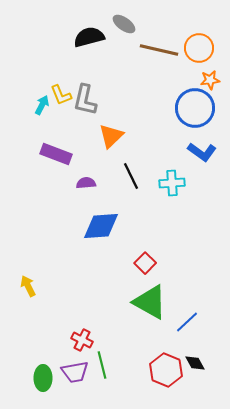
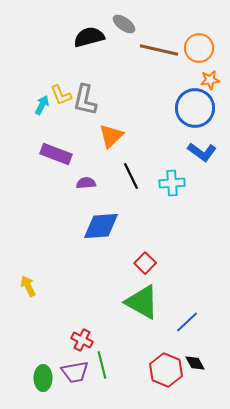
green triangle: moved 8 px left
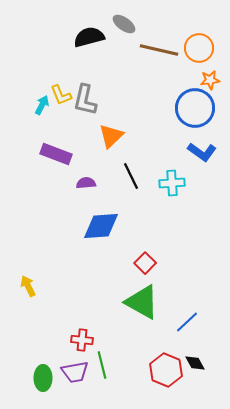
red cross: rotated 20 degrees counterclockwise
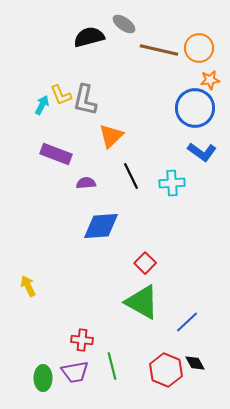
green line: moved 10 px right, 1 px down
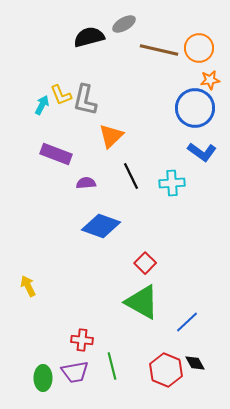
gray ellipse: rotated 65 degrees counterclockwise
blue diamond: rotated 24 degrees clockwise
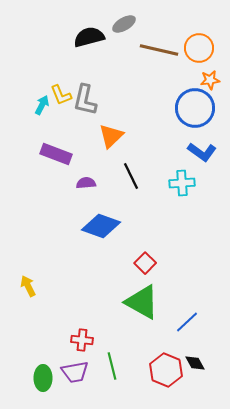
cyan cross: moved 10 px right
